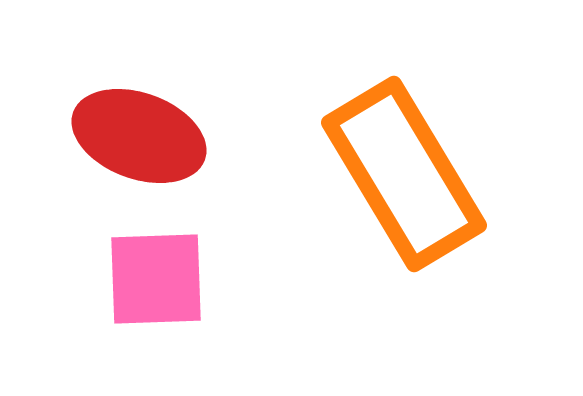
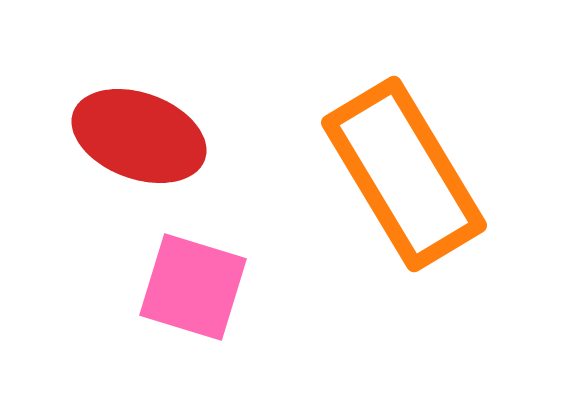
pink square: moved 37 px right, 8 px down; rotated 19 degrees clockwise
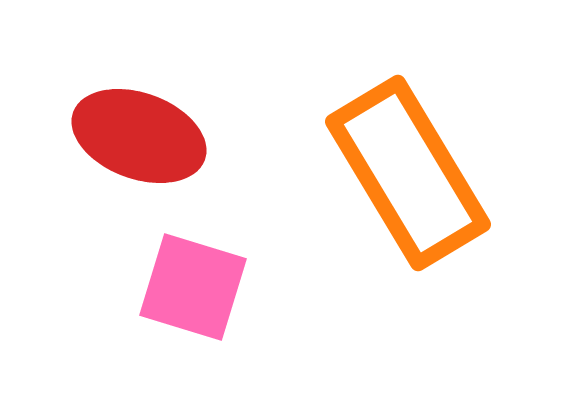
orange rectangle: moved 4 px right, 1 px up
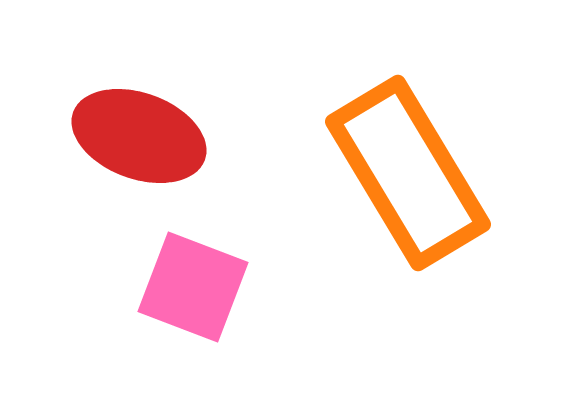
pink square: rotated 4 degrees clockwise
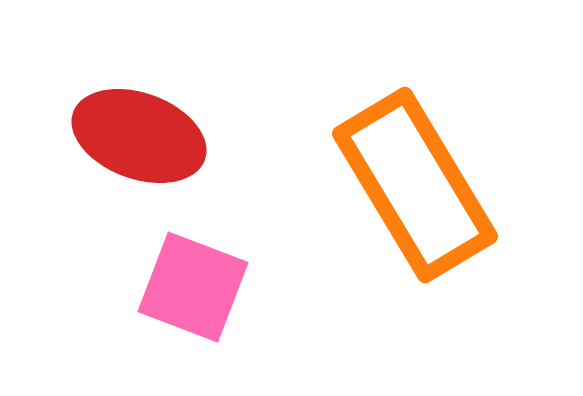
orange rectangle: moved 7 px right, 12 px down
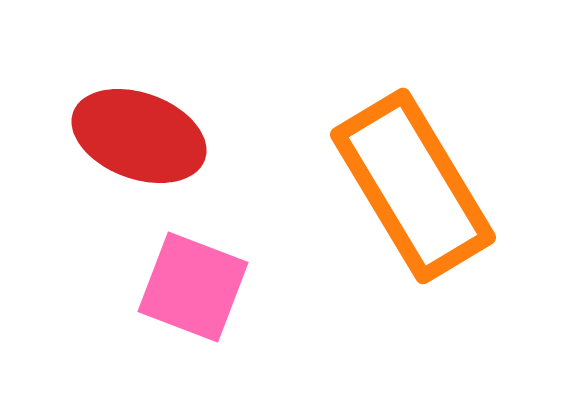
orange rectangle: moved 2 px left, 1 px down
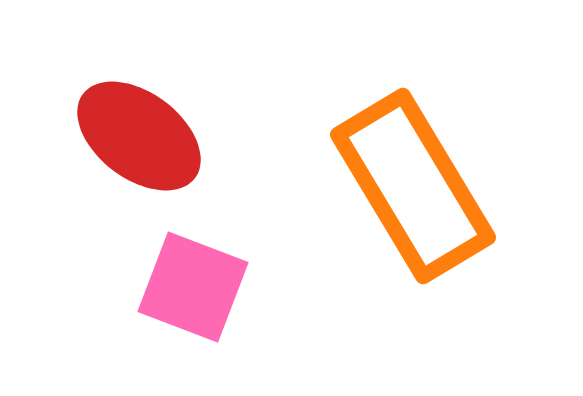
red ellipse: rotated 17 degrees clockwise
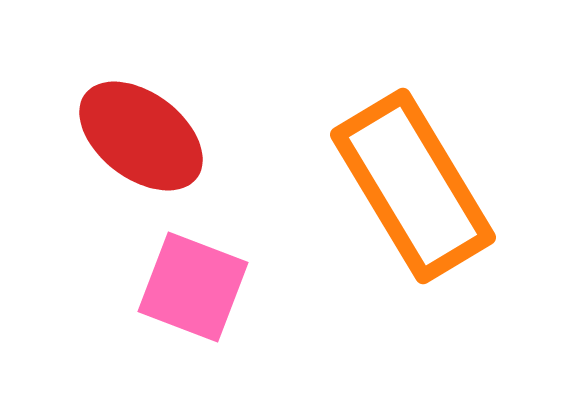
red ellipse: moved 2 px right
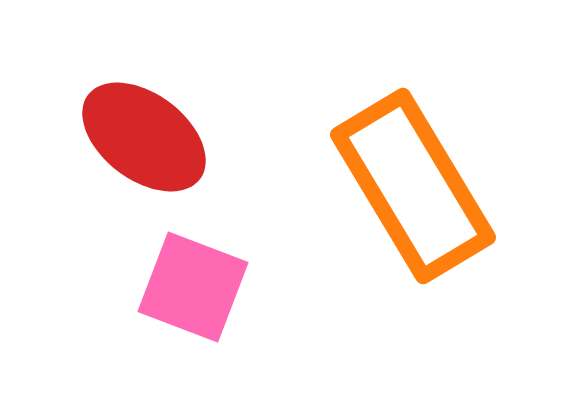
red ellipse: moved 3 px right, 1 px down
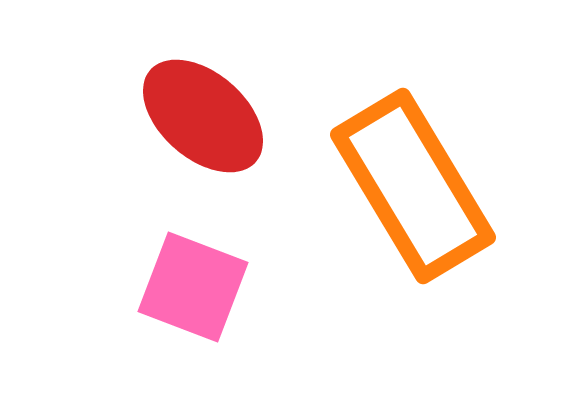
red ellipse: moved 59 px right, 21 px up; rotated 4 degrees clockwise
